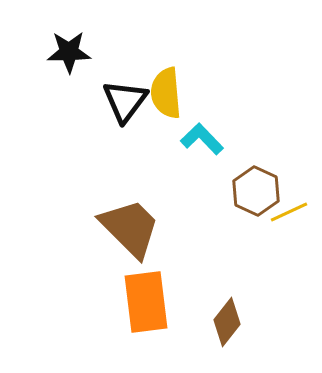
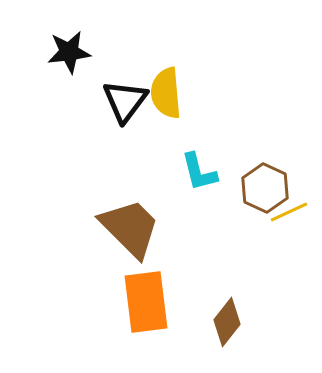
black star: rotated 6 degrees counterclockwise
cyan L-shape: moved 3 px left, 33 px down; rotated 150 degrees counterclockwise
brown hexagon: moved 9 px right, 3 px up
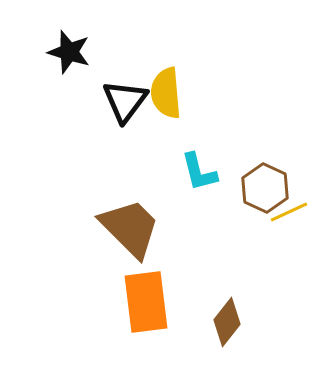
black star: rotated 24 degrees clockwise
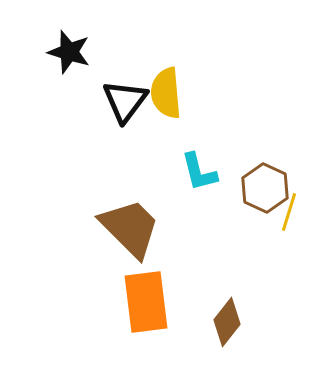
yellow line: rotated 48 degrees counterclockwise
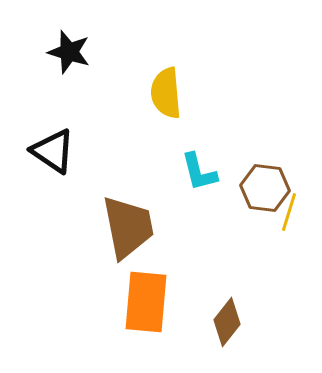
black triangle: moved 72 px left, 50 px down; rotated 33 degrees counterclockwise
brown hexagon: rotated 18 degrees counterclockwise
brown trapezoid: moved 2 px left, 1 px up; rotated 34 degrees clockwise
orange rectangle: rotated 12 degrees clockwise
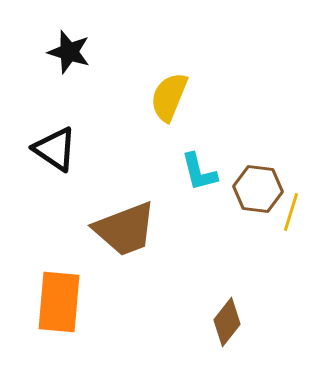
yellow semicircle: moved 3 px right, 4 px down; rotated 27 degrees clockwise
black triangle: moved 2 px right, 2 px up
brown hexagon: moved 7 px left, 1 px down
yellow line: moved 2 px right
brown trapezoid: moved 3 px left, 2 px down; rotated 80 degrees clockwise
orange rectangle: moved 87 px left
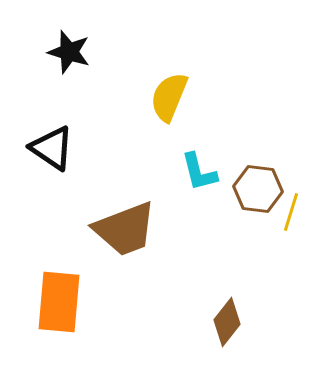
black triangle: moved 3 px left, 1 px up
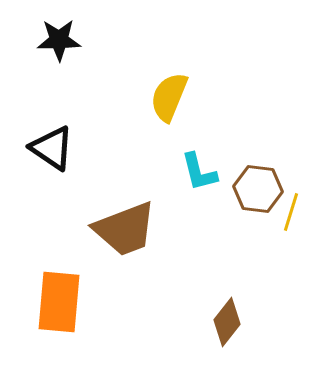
black star: moved 10 px left, 12 px up; rotated 18 degrees counterclockwise
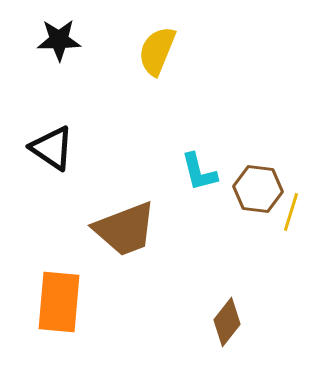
yellow semicircle: moved 12 px left, 46 px up
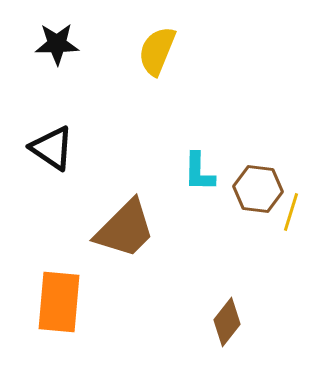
black star: moved 2 px left, 4 px down
cyan L-shape: rotated 15 degrees clockwise
brown trapezoid: rotated 24 degrees counterclockwise
